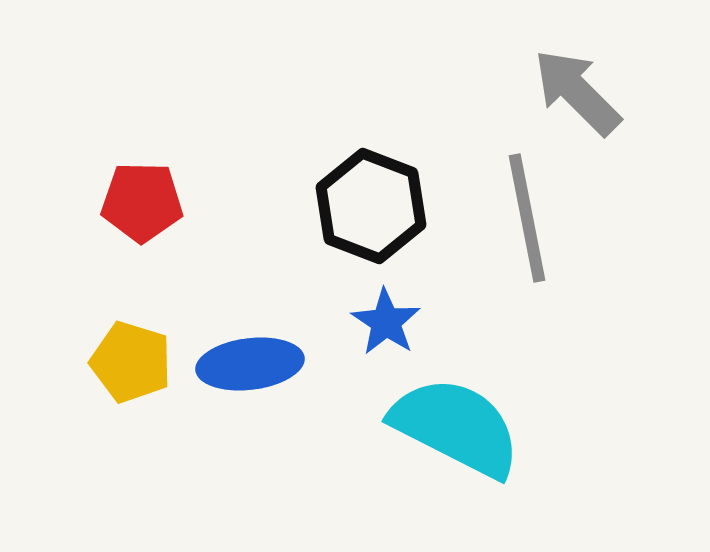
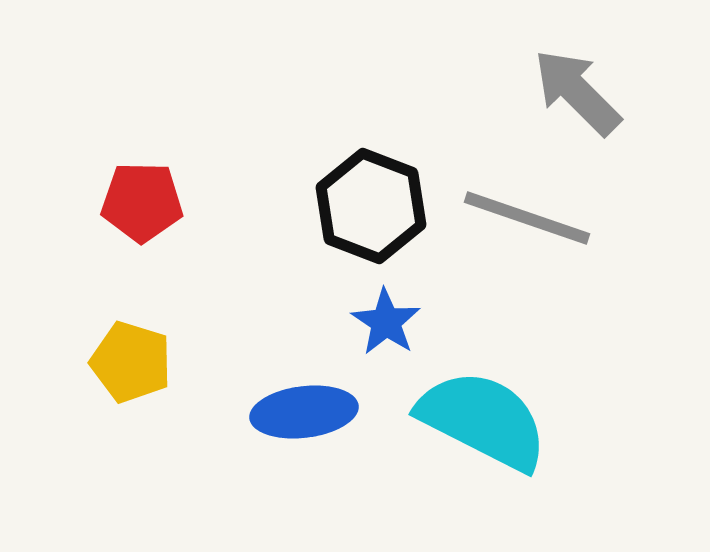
gray line: rotated 60 degrees counterclockwise
blue ellipse: moved 54 px right, 48 px down
cyan semicircle: moved 27 px right, 7 px up
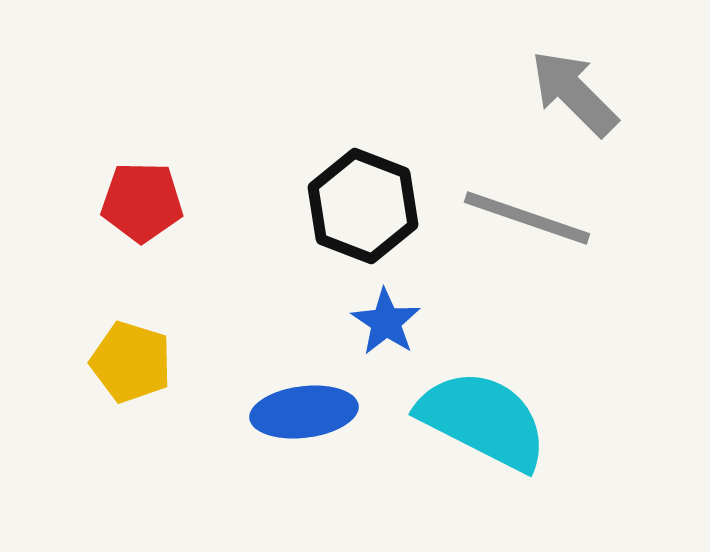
gray arrow: moved 3 px left, 1 px down
black hexagon: moved 8 px left
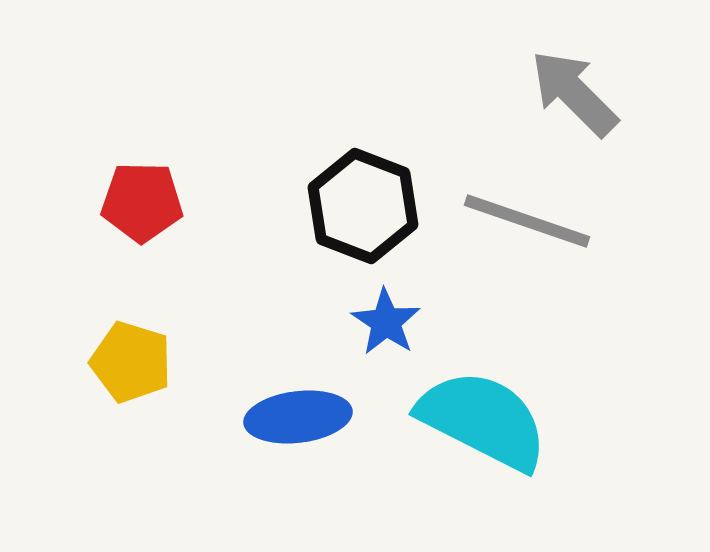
gray line: moved 3 px down
blue ellipse: moved 6 px left, 5 px down
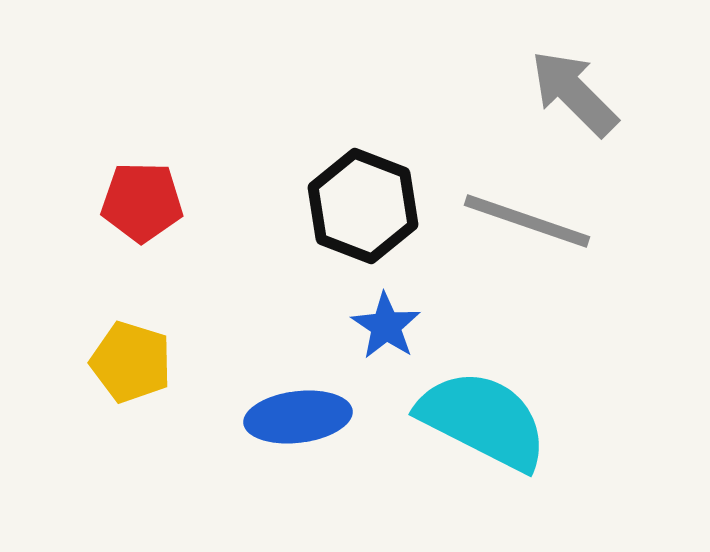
blue star: moved 4 px down
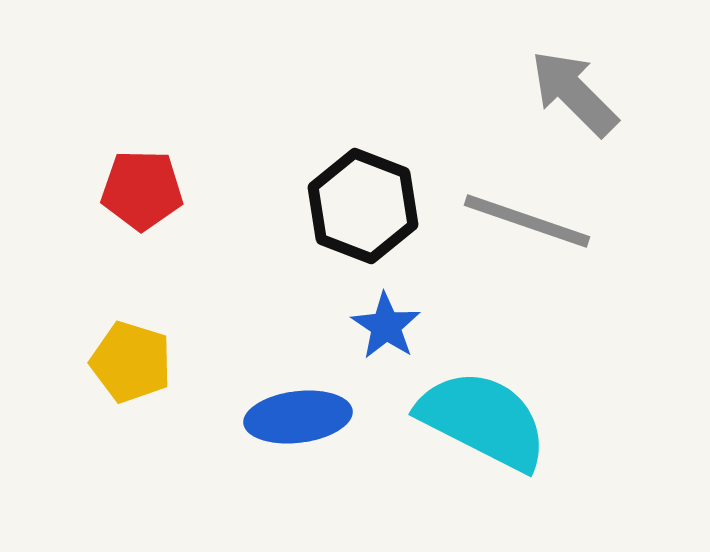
red pentagon: moved 12 px up
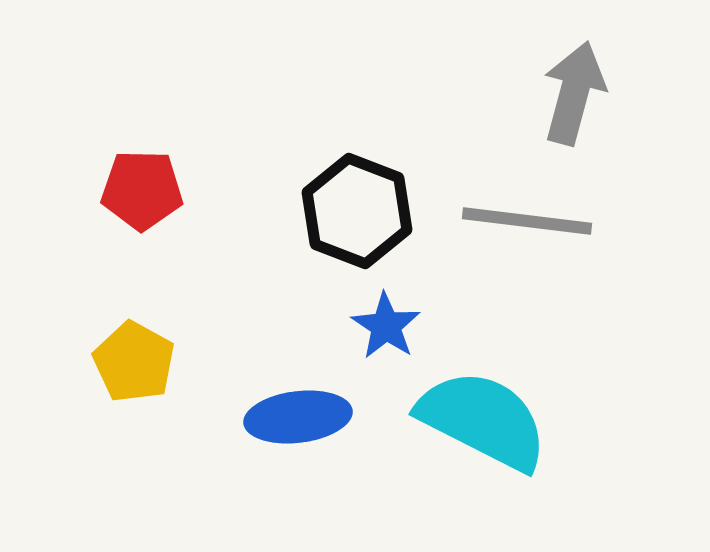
gray arrow: rotated 60 degrees clockwise
black hexagon: moved 6 px left, 5 px down
gray line: rotated 12 degrees counterclockwise
yellow pentagon: moved 3 px right; rotated 12 degrees clockwise
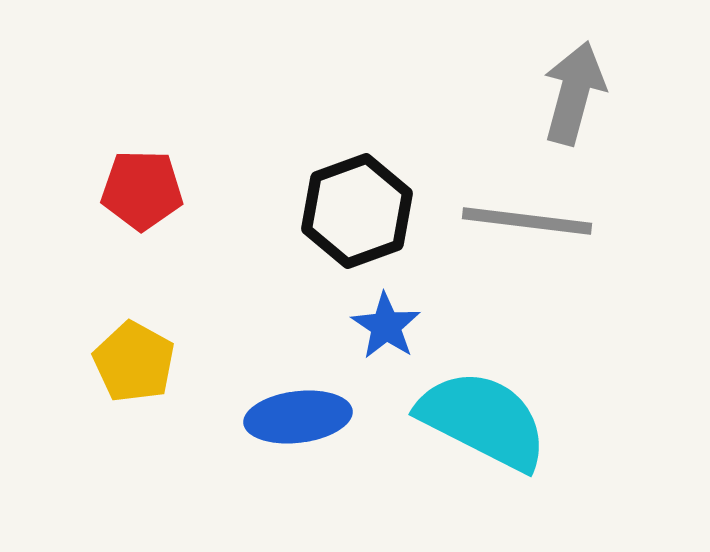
black hexagon: rotated 19 degrees clockwise
